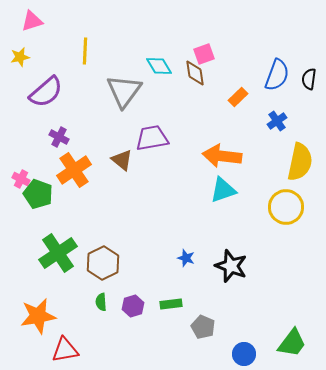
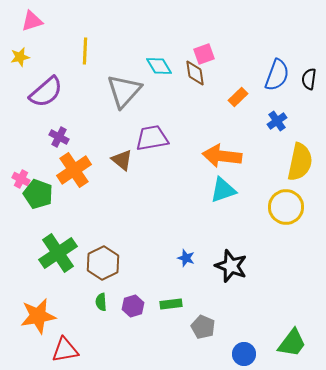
gray triangle: rotated 6 degrees clockwise
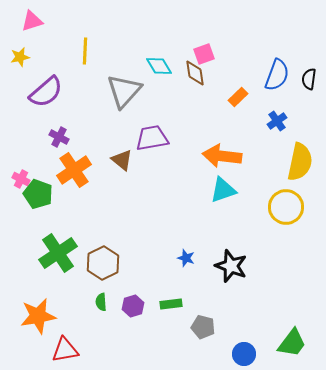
gray pentagon: rotated 10 degrees counterclockwise
